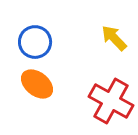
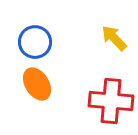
orange ellipse: rotated 20 degrees clockwise
red cross: rotated 24 degrees counterclockwise
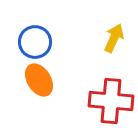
yellow arrow: rotated 68 degrees clockwise
orange ellipse: moved 2 px right, 4 px up
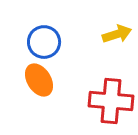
yellow arrow: moved 3 px right, 4 px up; rotated 48 degrees clockwise
blue circle: moved 9 px right
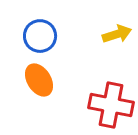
blue circle: moved 4 px left, 6 px up
red cross: moved 4 px down; rotated 6 degrees clockwise
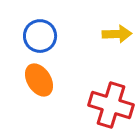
yellow arrow: rotated 16 degrees clockwise
red cross: rotated 6 degrees clockwise
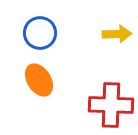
blue circle: moved 3 px up
red cross: rotated 15 degrees counterclockwise
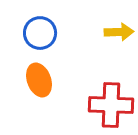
yellow arrow: moved 2 px right, 2 px up
orange ellipse: rotated 12 degrees clockwise
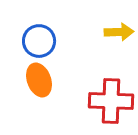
blue circle: moved 1 px left, 8 px down
red cross: moved 4 px up
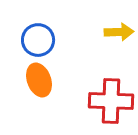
blue circle: moved 1 px left, 1 px up
